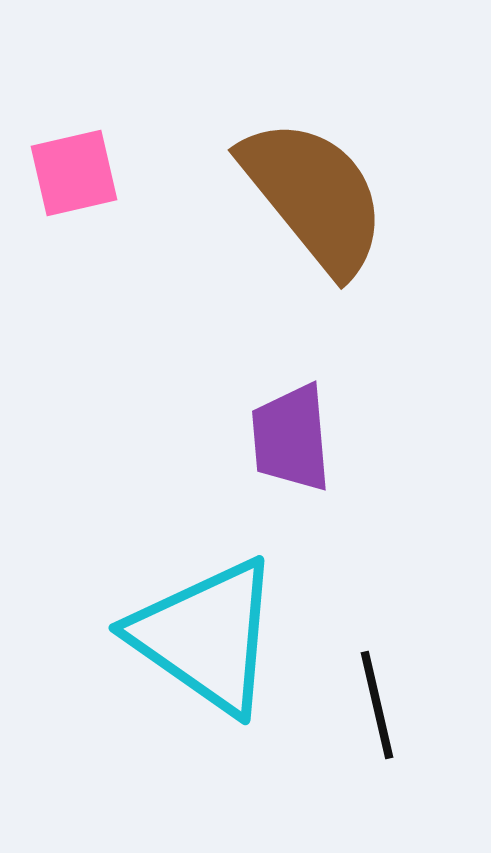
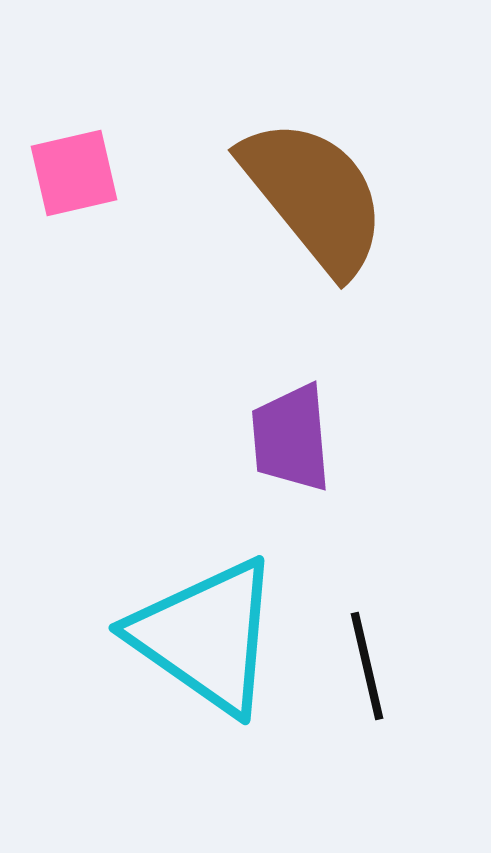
black line: moved 10 px left, 39 px up
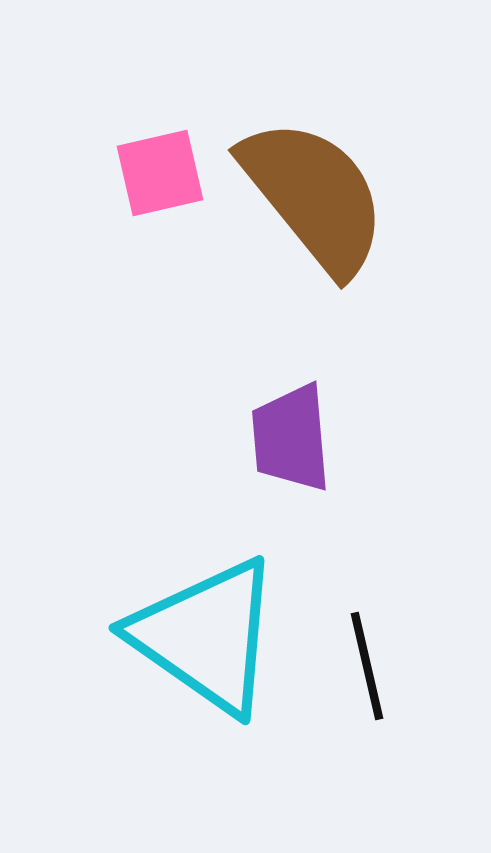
pink square: moved 86 px right
